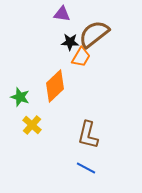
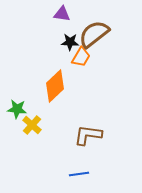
green star: moved 3 px left, 12 px down; rotated 12 degrees counterclockwise
brown L-shape: rotated 84 degrees clockwise
blue line: moved 7 px left, 6 px down; rotated 36 degrees counterclockwise
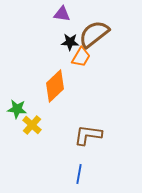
blue line: rotated 72 degrees counterclockwise
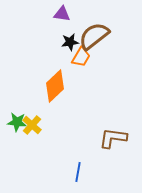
brown semicircle: moved 2 px down
black star: rotated 12 degrees counterclockwise
green star: moved 13 px down
brown L-shape: moved 25 px right, 3 px down
blue line: moved 1 px left, 2 px up
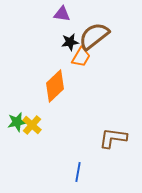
green star: rotated 18 degrees counterclockwise
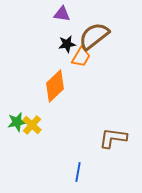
black star: moved 3 px left, 2 px down
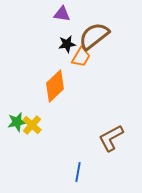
brown L-shape: moved 2 px left; rotated 36 degrees counterclockwise
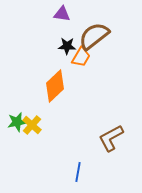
black star: moved 2 px down; rotated 12 degrees clockwise
